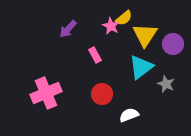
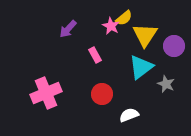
purple circle: moved 1 px right, 2 px down
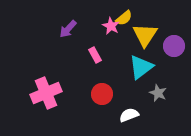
gray star: moved 8 px left, 9 px down
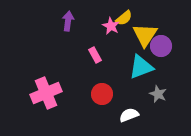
purple arrow: moved 8 px up; rotated 144 degrees clockwise
purple circle: moved 13 px left
cyan triangle: rotated 16 degrees clockwise
gray star: moved 1 px down
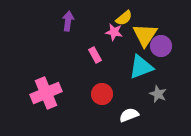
pink star: moved 3 px right, 6 px down; rotated 18 degrees counterclockwise
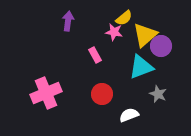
yellow triangle: rotated 16 degrees clockwise
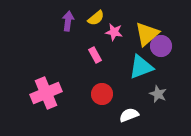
yellow semicircle: moved 28 px left
yellow triangle: moved 2 px right, 1 px up
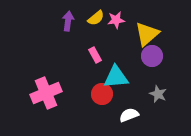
pink star: moved 2 px right, 12 px up; rotated 18 degrees counterclockwise
purple circle: moved 9 px left, 10 px down
cyan triangle: moved 25 px left, 10 px down; rotated 16 degrees clockwise
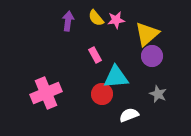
yellow semicircle: rotated 90 degrees clockwise
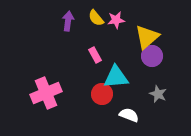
yellow triangle: moved 3 px down
white semicircle: rotated 42 degrees clockwise
